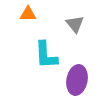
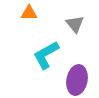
orange triangle: moved 1 px right, 1 px up
cyan L-shape: rotated 64 degrees clockwise
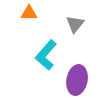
gray triangle: rotated 18 degrees clockwise
cyan L-shape: rotated 20 degrees counterclockwise
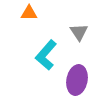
gray triangle: moved 4 px right, 8 px down; rotated 12 degrees counterclockwise
